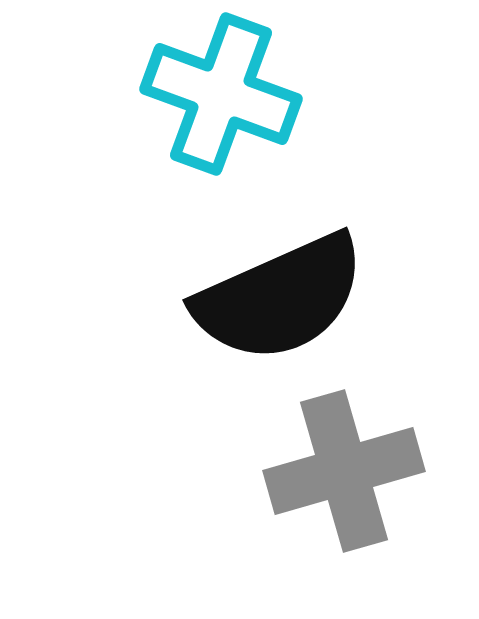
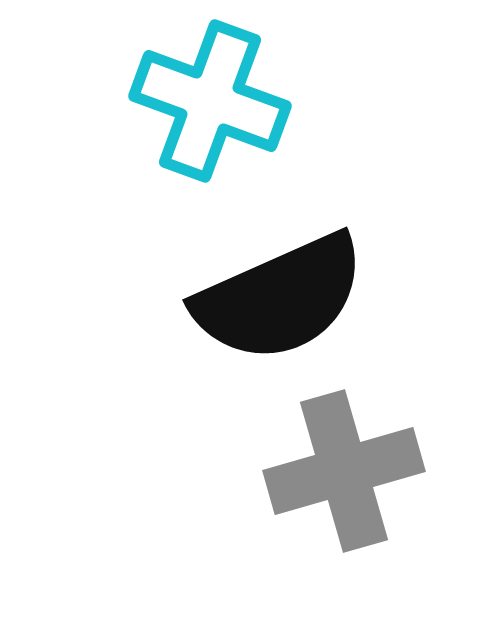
cyan cross: moved 11 px left, 7 px down
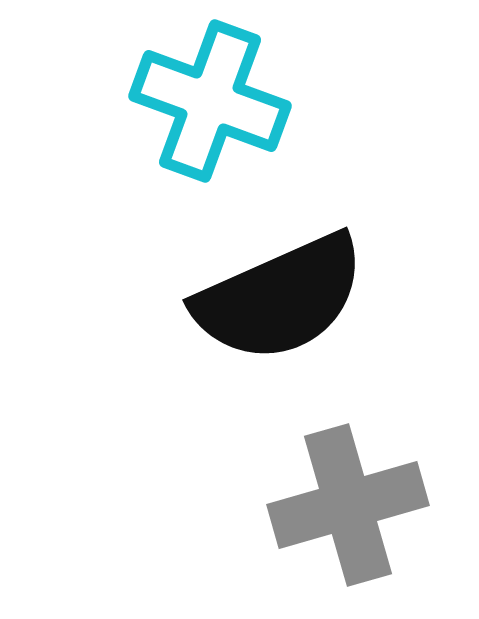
gray cross: moved 4 px right, 34 px down
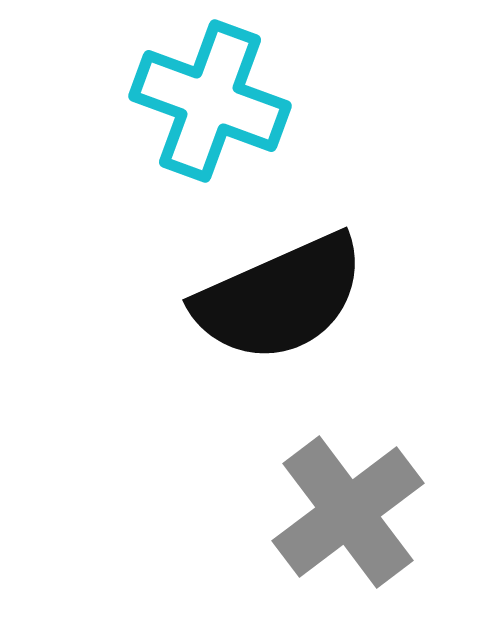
gray cross: moved 7 px down; rotated 21 degrees counterclockwise
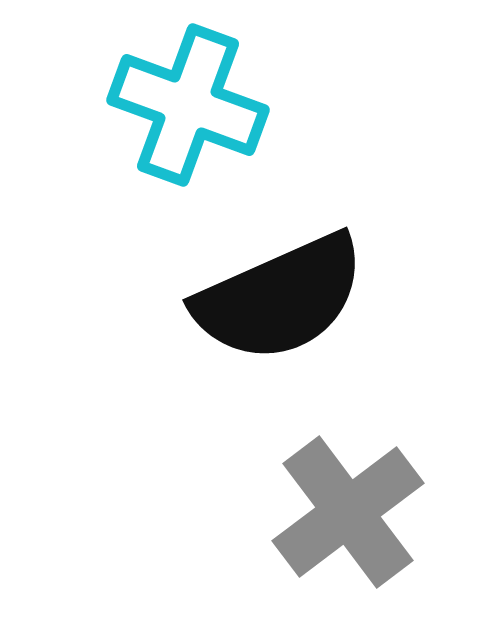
cyan cross: moved 22 px left, 4 px down
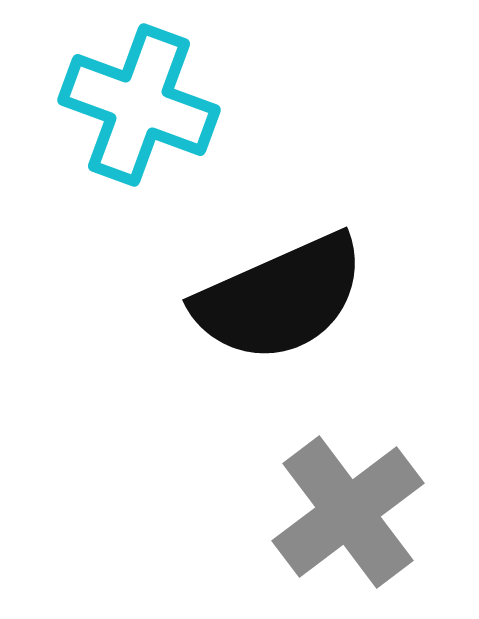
cyan cross: moved 49 px left
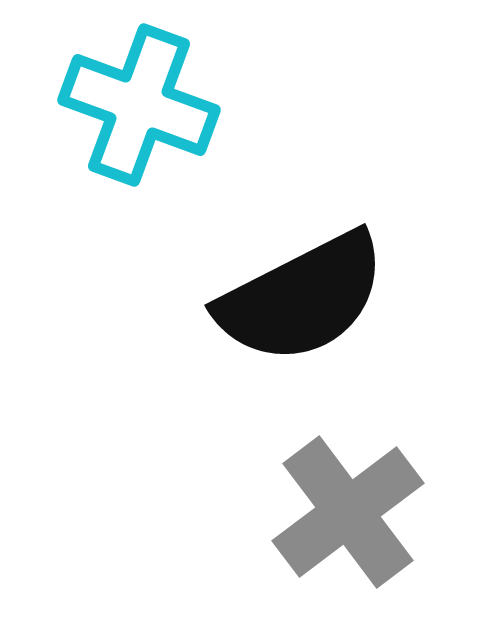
black semicircle: moved 22 px right; rotated 3 degrees counterclockwise
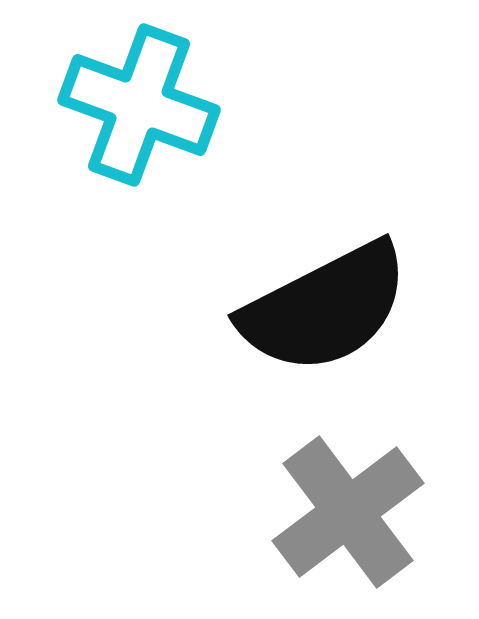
black semicircle: moved 23 px right, 10 px down
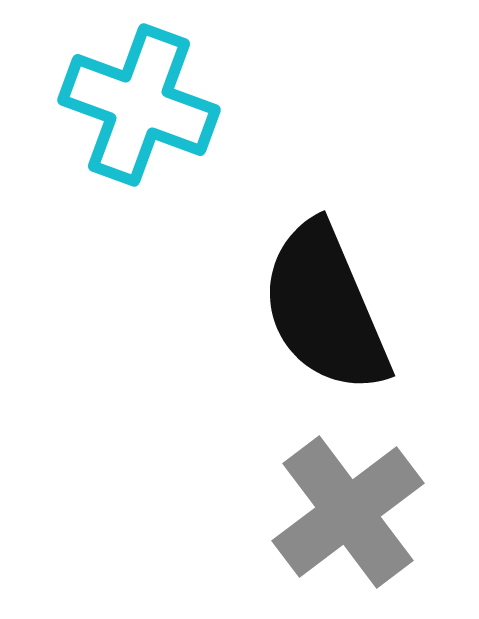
black semicircle: rotated 94 degrees clockwise
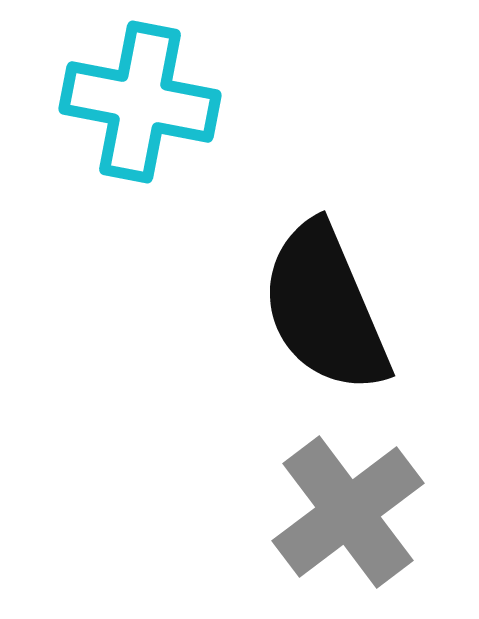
cyan cross: moved 1 px right, 3 px up; rotated 9 degrees counterclockwise
